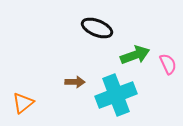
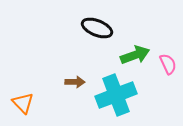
orange triangle: rotated 35 degrees counterclockwise
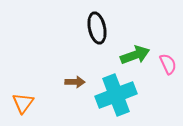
black ellipse: rotated 56 degrees clockwise
orange triangle: rotated 20 degrees clockwise
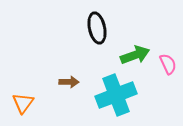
brown arrow: moved 6 px left
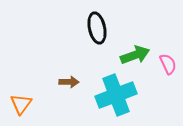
orange triangle: moved 2 px left, 1 px down
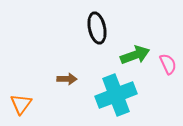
brown arrow: moved 2 px left, 3 px up
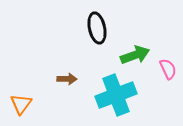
pink semicircle: moved 5 px down
